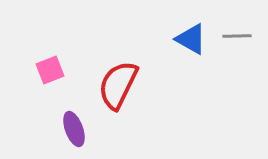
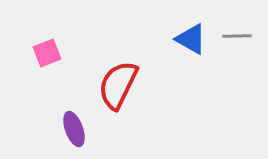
pink square: moved 3 px left, 17 px up
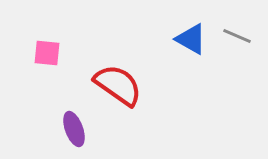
gray line: rotated 24 degrees clockwise
pink square: rotated 28 degrees clockwise
red semicircle: rotated 99 degrees clockwise
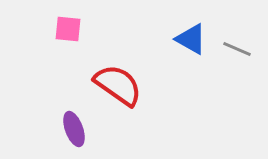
gray line: moved 13 px down
pink square: moved 21 px right, 24 px up
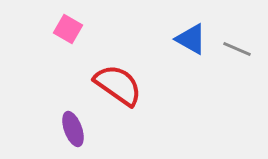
pink square: rotated 24 degrees clockwise
purple ellipse: moved 1 px left
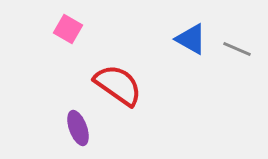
purple ellipse: moved 5 px right, 1 px up
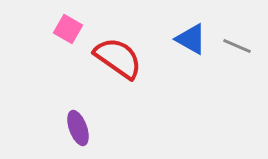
gray line: moved 3 px up
red semicircle: moved 27 px up
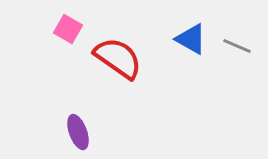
purple ellipse: moved 4 px down
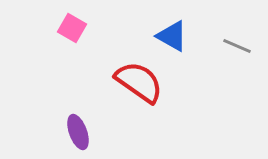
pink square: moved 4 px right, 1 px up
blue triangle: moved 19 px left, 3 px up
red semicircle: moved 21 px right, 24 px down
